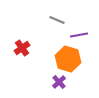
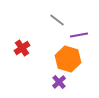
gray line: rotated 14 degrees clockwise
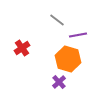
purple line: moved 1 px left
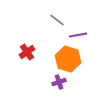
red cross: moved 5 px right, 4 px down
purple cross: rotated 24 degrees clockwise
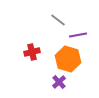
gray line: moved 1 px right
red cross: moved 5 px right; rotated 21 degrees clockwise
purple cross: rotated 24 degrees counterclockwise
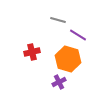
gray line: rotated 21 degrees counterclockwise
purple line: rotated 42 degrees clockwise
purple cross: rotated 16 degrees clockwise
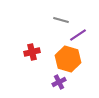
gray line: moved 3 px right
purple line: rotated 66 degrees counterclockwise
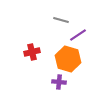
purple cross: rotated 32 degrees clockwise
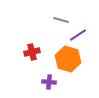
purple cross: moved 10 px left
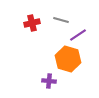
red cross: moved 29 px up
purple cross: moved 1 px up
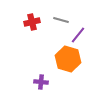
red cross: moved 1 px up
purple line: rotated 18 degrees counterclockwise
purple cross: moved 8 px left, 1 px down
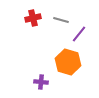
red cross: moved 1 px right, 4 px up
purple line: moved 1 px right, 1 px up
orange hexagon: moved 3 px down
